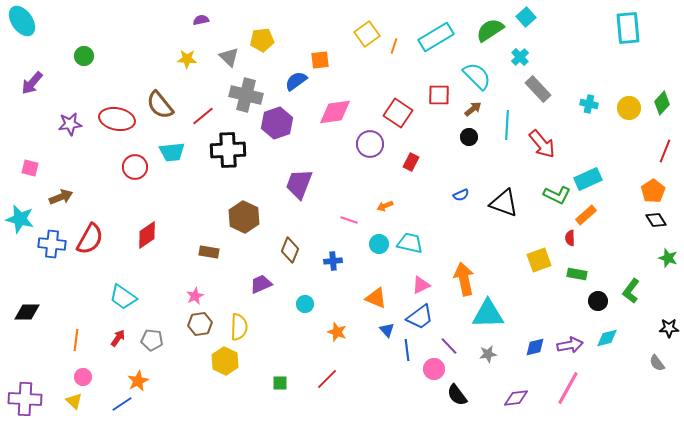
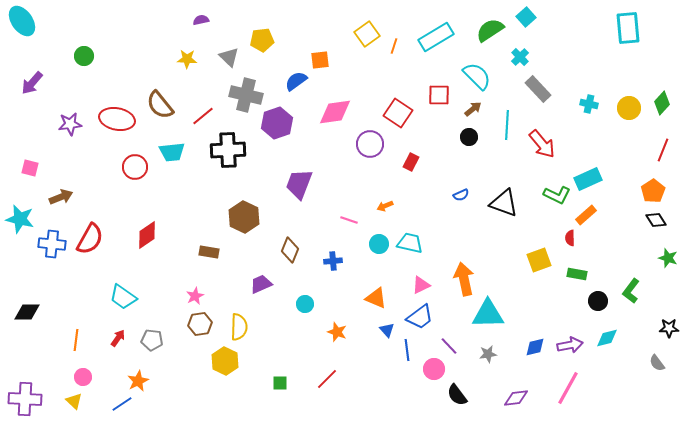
red line at (665, 151): moved 2 px left, 1 px up
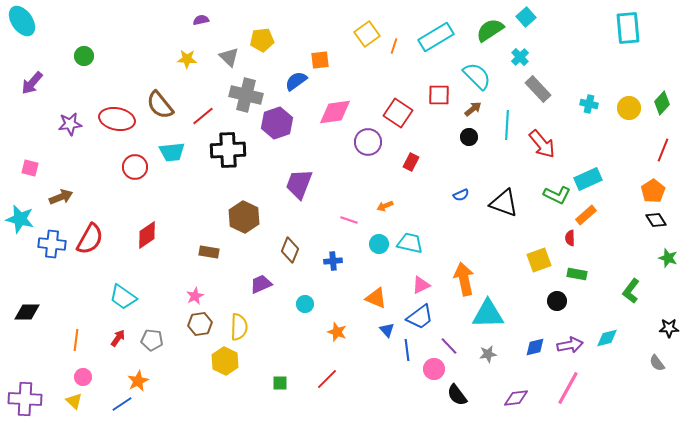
purple circle at (370, 144): moved 2 px left, 2 px up
black circle at (598, 301): moved 41 px left
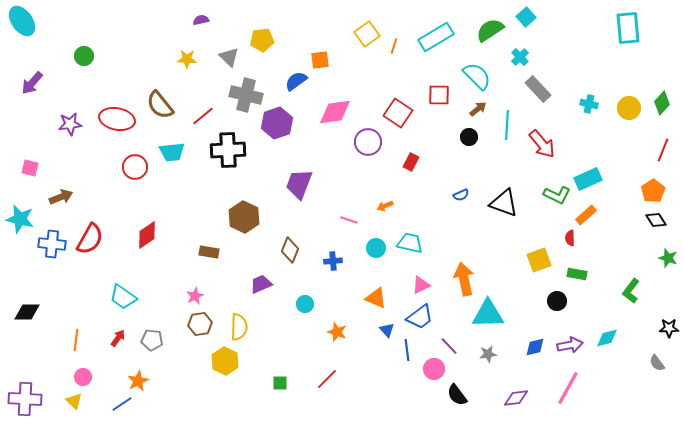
brown arrow at (473, 109): moved 5 px right
cyan circle at (379, 244): moved 3 px left, 4 px down
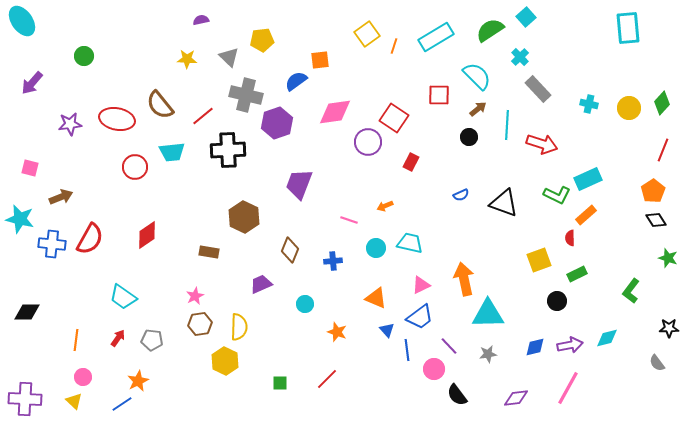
red square at (398, 113): moved 4 px left, 5 px down
red arrow at (542, 144): rotated 32 degrees counterclockwise
green rectangle at (577, 274): rotated 36 degrees counterclockwise
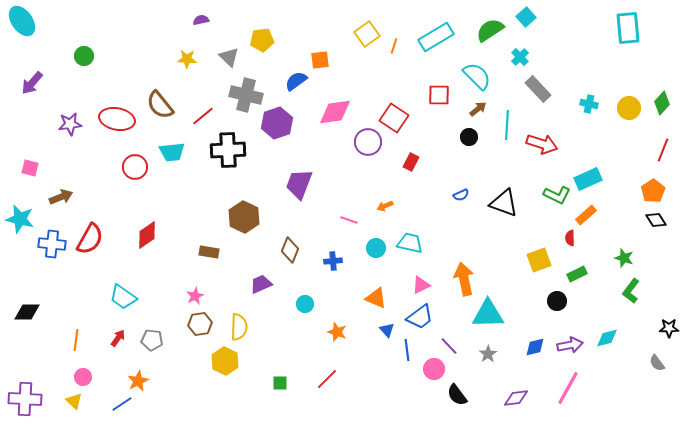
green star at (668, 258): moved 44 px left
gray star at (488, 354): rotated 24 degrees counterclockwise
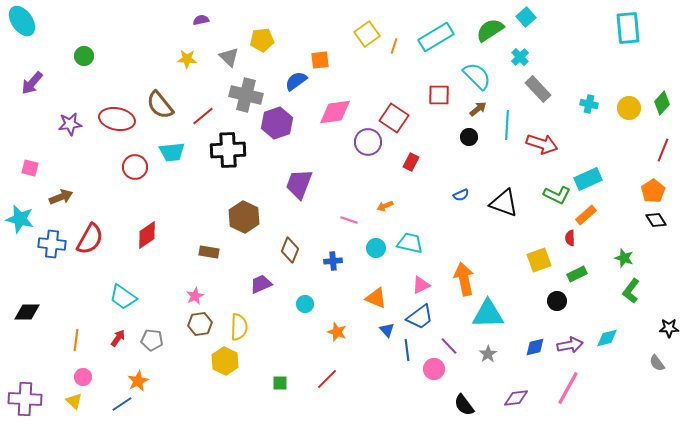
black semicircle at (457, 395): moved 7 px right, 10 px down
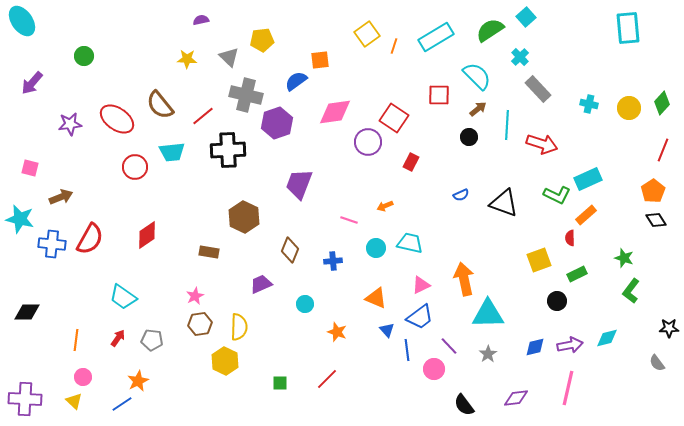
red ellipse at (117, 119): rotated 24 degrees clockwise
pink line at (568, 388): rotated 16 degrees counterclockwise
